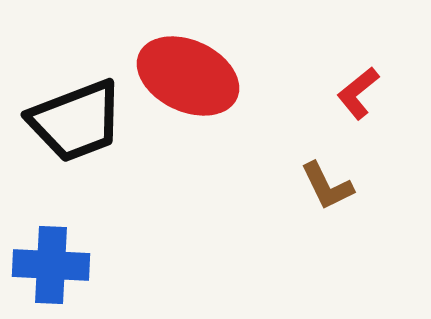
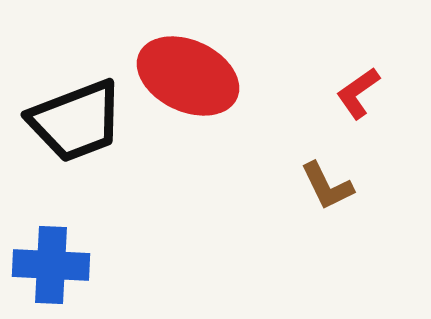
red L-shape: rotated 4 degrees clockwise
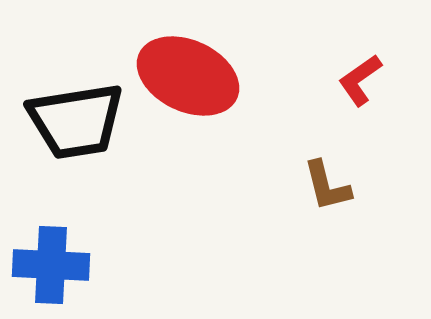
red L-shape: moved 2 px right, 13 px up
black trapezoid: rotated 12 degrees clockwise
brown L-shape: rotated 12 degrees clockwise
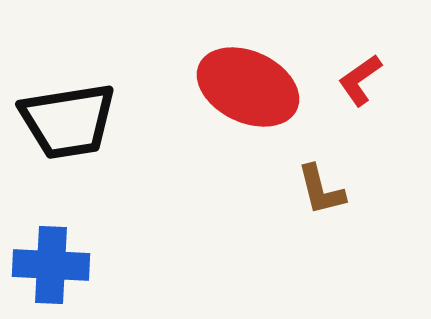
red ellipse: moved 60 px right, 11 px down
black trapezoid: moved 8 px left
brown L-shape: moved 6 px left, 4 px down
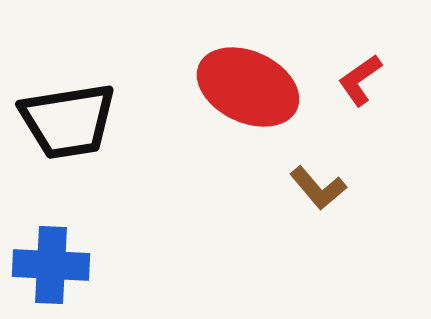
brown L-shape: moved 3 px left, 2 px up; rotated 26 degrees counterclockwise
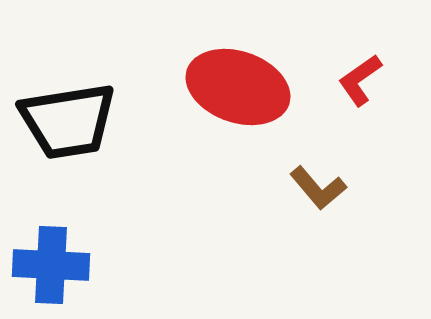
red ellipse: moved 10 px left; rotated 6 degrees counterclockwise
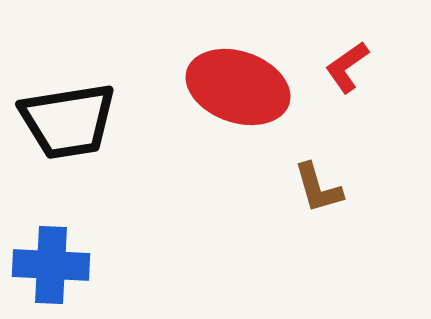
red L-shape: moved 13 px left, 13 px up
brown L-shape: rotated 24 degrees clockwise
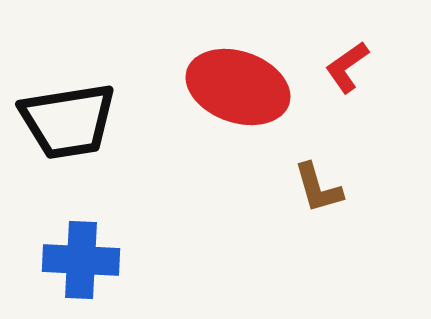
blue cross: moved 30 px right, 5 px up
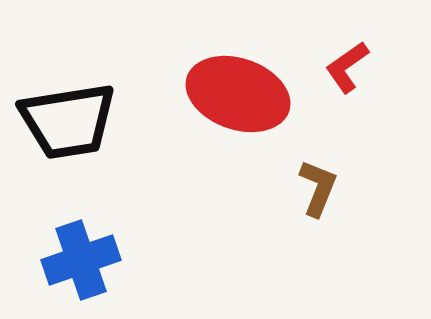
red ellipse: moved 7 px down
brown L-shape: rotated 142 degrees counterclockwise
blue cross: rotated 22 degrees counterclockwise
